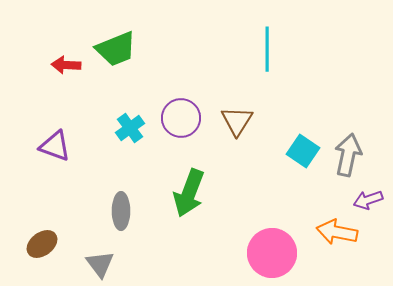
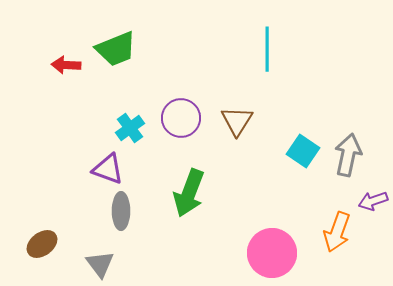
purple triangle: moved 53 px right, 23 px down
purple arrow: moved 5 px right, 1 px down
orange arrow: rotated 81 degrees counterclockwise
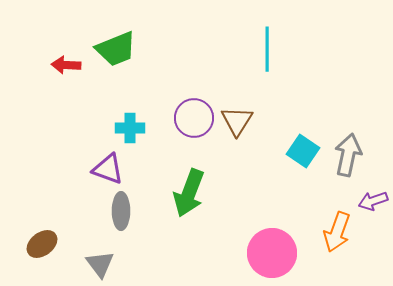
purple circle: moved 13 px right
cyan cross: rotated 36 degrees clockwise
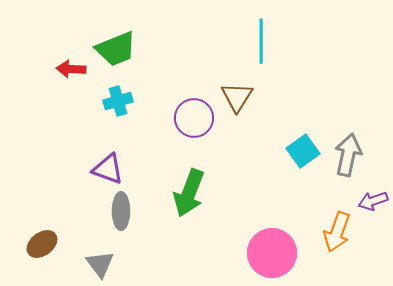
cyan line: moved 6 px left, 8 px up
red arrow: moved 5 px right, 4 px down
brown triangle: moved 24 px up
cyan cross: moved 12 px left, 27 px up; rotated 16 degrees counterclockwise
cyan square: rotated 20 degrees clockwise
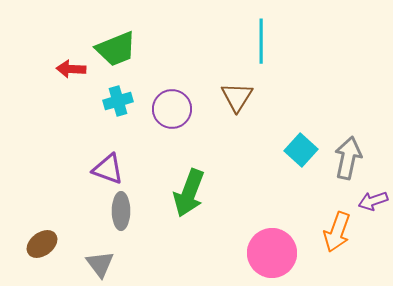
purple circle: moved 22 px left, 9 px up
cyan square: moved 2 px left, 1 px up; rotated 12 degrees counterclockwise
gray arrow: moved 3 px down
